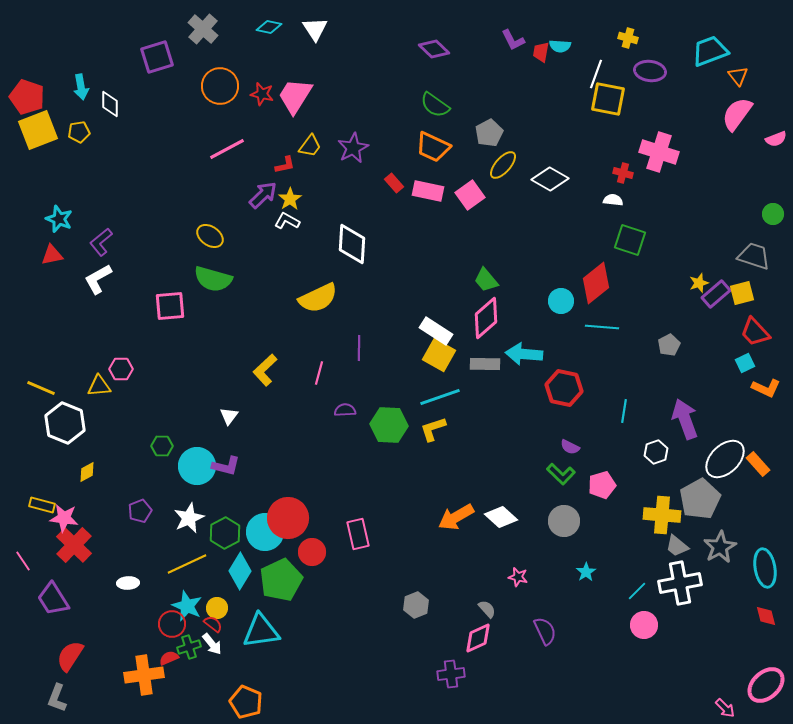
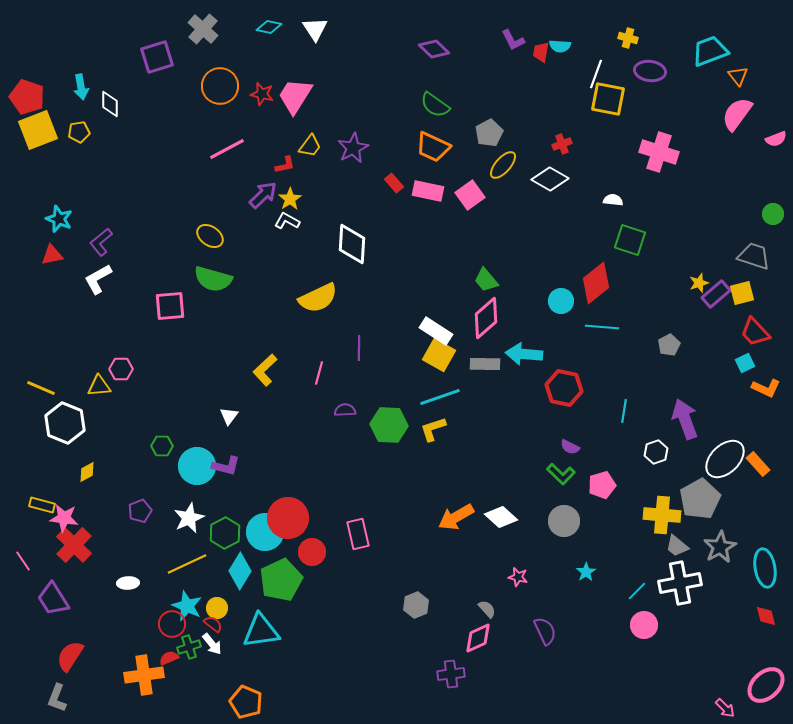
red cross at (623, 173): moved 61 px left, 29 px up; rotated 36 degrees counterclockwise
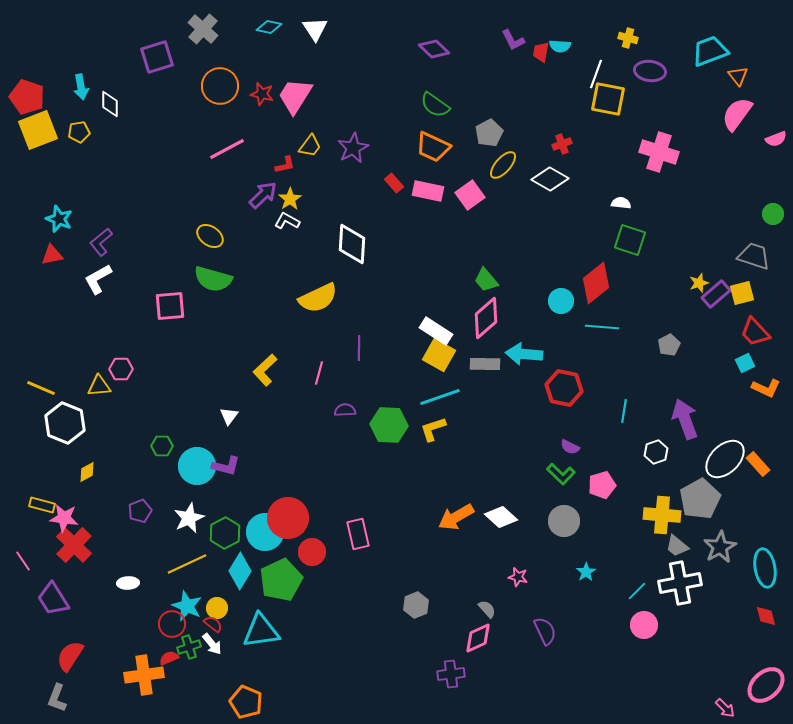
white semicircle at (613, 200): moved 8 px right, 3 px down
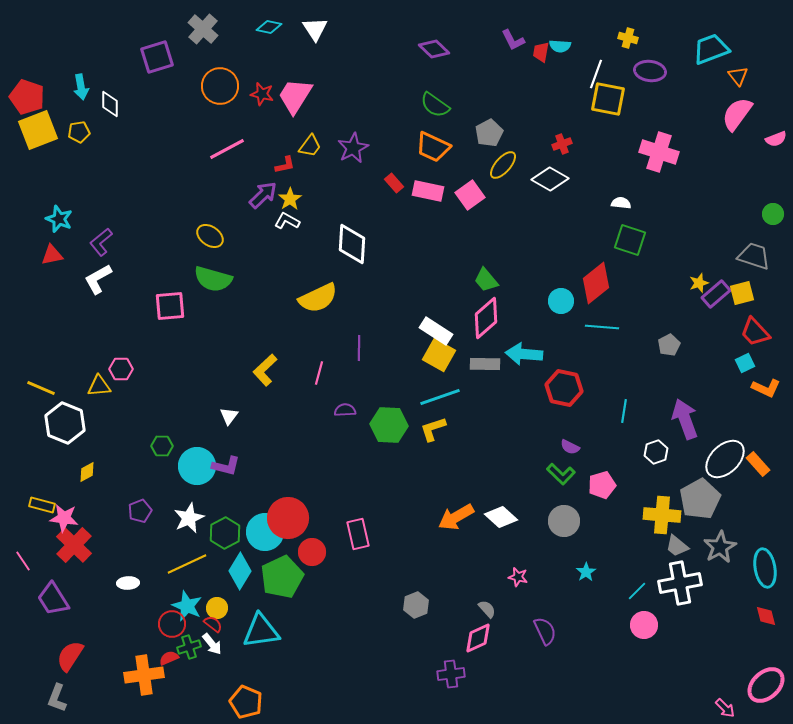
cyan trapezoid at (710, 51): moved 1 px right, 2 px up
green pentagon at (281, 580): moved 1 px right, 3 px up
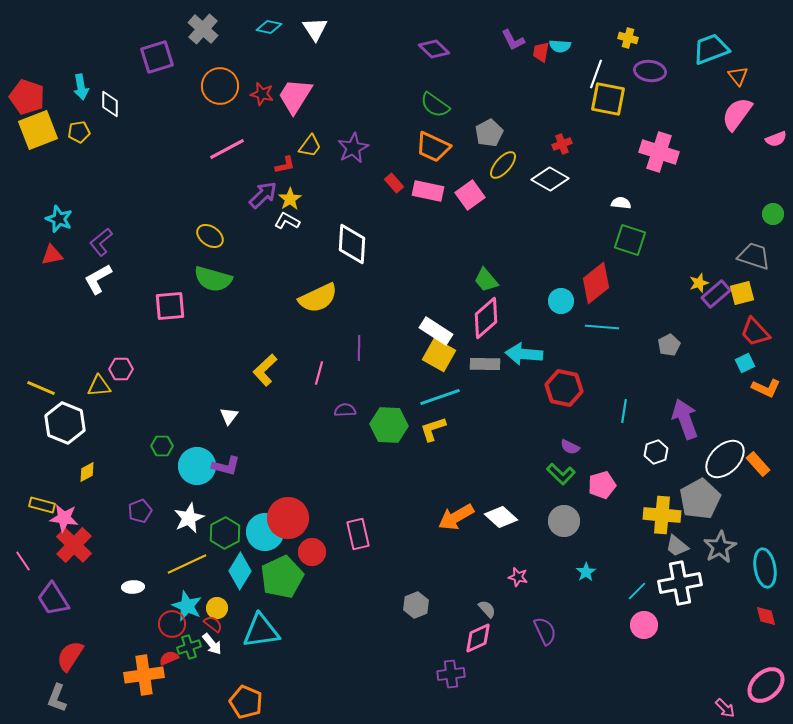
white ellipse at (128, 583): moved 5 px right, 4 px down
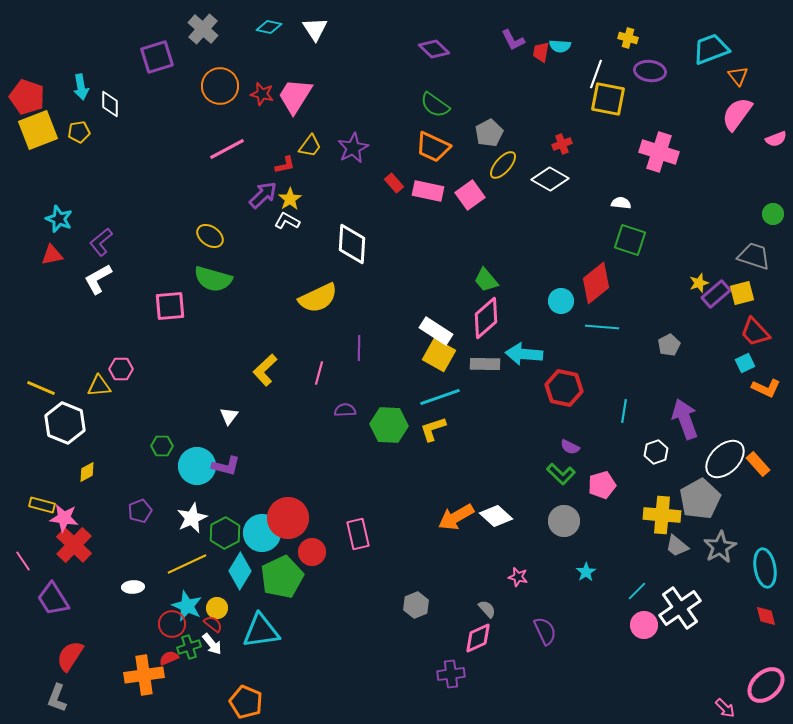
white diamond at (501, 517): moved 5 px left, 1 px up
white star at (189, 518): moved 3 px right
cyan circle at (265, 532): moved 3 px left, 1 px down
white cross at (680, 583): moved 25 px down; rotated 24 degrees counterclockwise
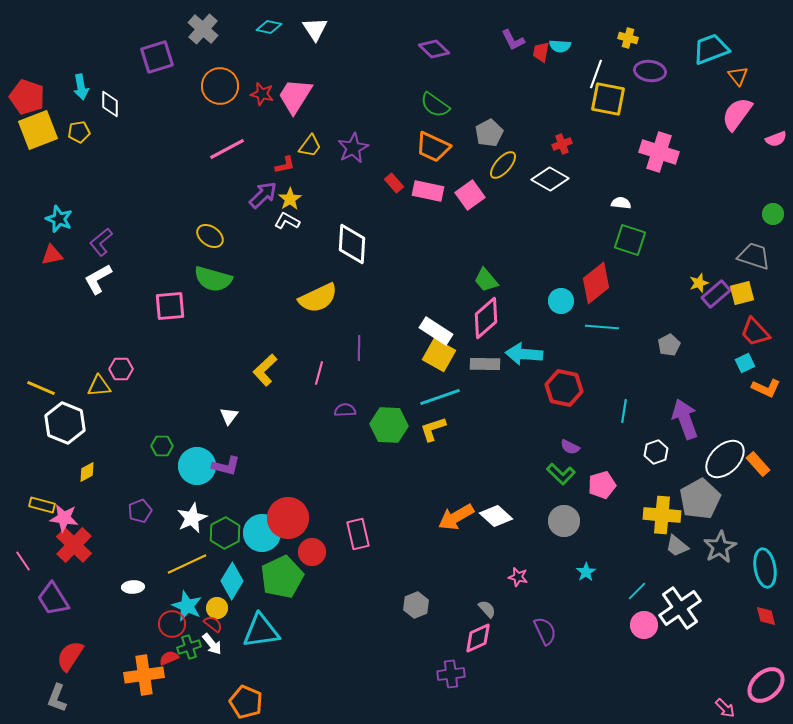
cyan diamond at (240, 571): moved 8 px left, 10 px down
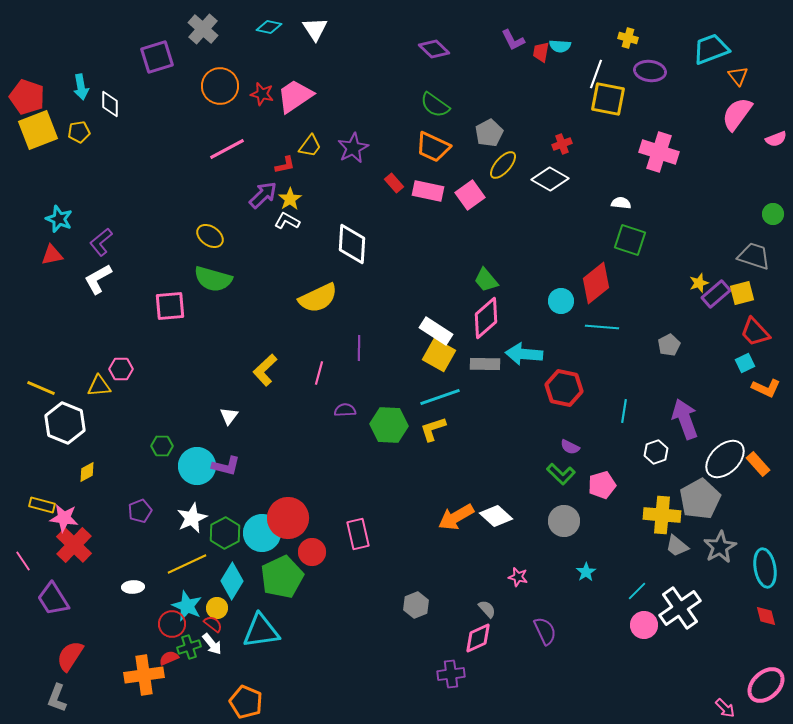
pink trapezoid at (295, 96): rotated 24 degrees clockwise
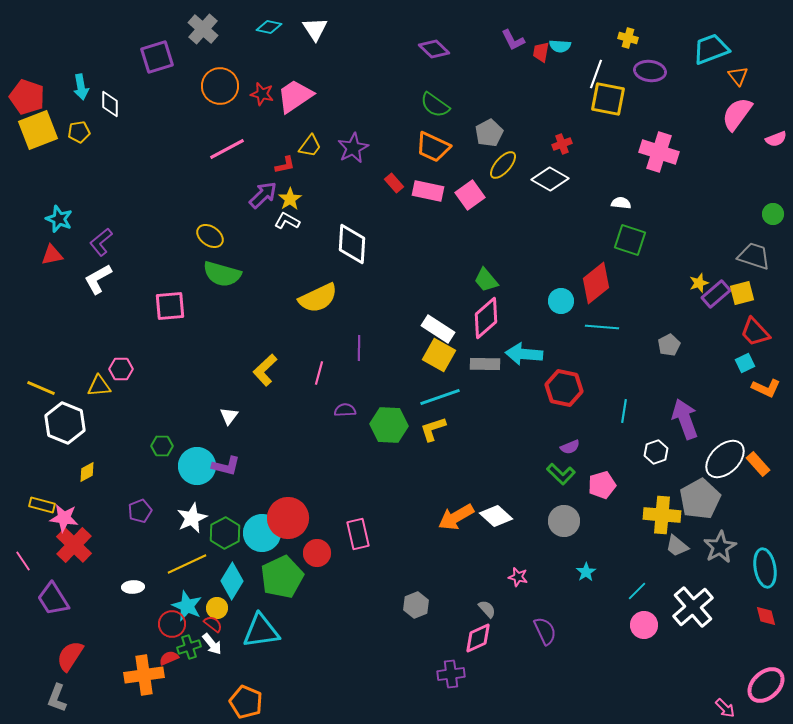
green semicircle at (213, 279): moved 9 px right, 5 px up
white rectangle at (436, 331): moved 2 px right, 2 px up
purple semicircle at (570, 447): rotated 48 degrees counterclockwise
red circle at (312, 552): moved 5 px right, 1 px down
white cross at (680, 608): moved 13 px right, 1 px up; rotated 6 degrees counterclockwise
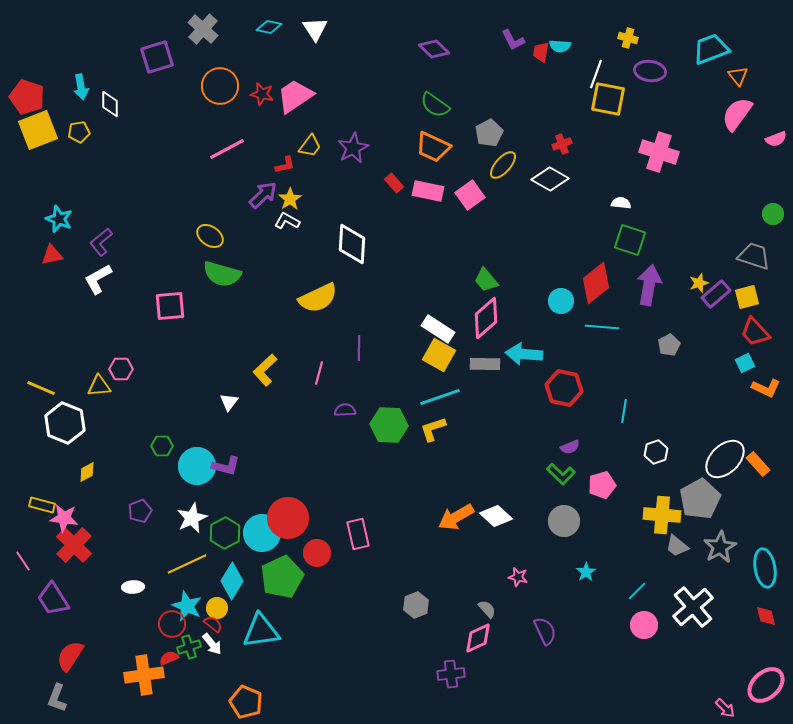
yellow square at (742, 293): moved 5 px right, 4 px down
white triangle at (229, 416): moved 14 px up
purple arrow at (685, 419): moved 36 px left, 134 px up; rotated 30 degrees clockwise
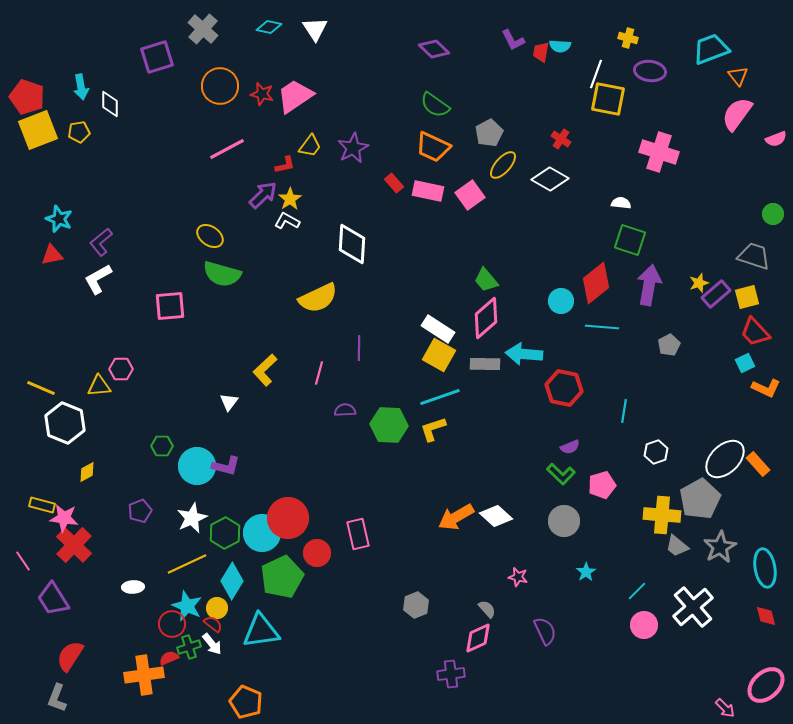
red cross at (562, 144): moved 1 px left, 5 px up; rotated 36 degrees counterclockwise
